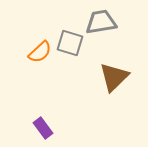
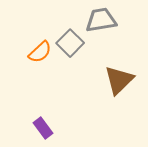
gray trapezoid: moved 2 px up
gray square: rotated 28 degrees clockwise
brown triangle: moved 5 px right, 3 px down
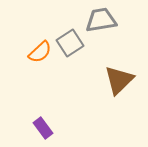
gray square: rotated 12 degrees clockwise
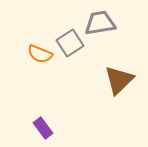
gray trapezoid: moved 1 px left, 3 px down
orange semicircle: moved 2 px down; rotated 65 degrees clockwise
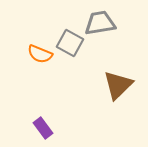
gray square: rotated 28 degrees counterclockwise
brown triangle: moved 1 px left, 5 px down
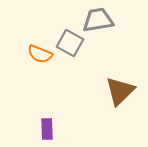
gray trapezoid: moved 2 px left, 3 px up
brown triangle: moved 2 px right, 6 px down
purple rectangle: moved 4 px right, 1 px down; rotated 35 degrees clockwise
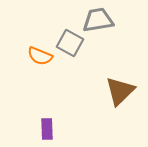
orange semicircle: moved 2 px down
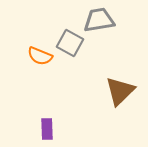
gray trapezoid: moved 1 px right
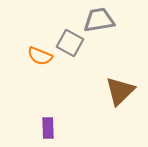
purple rectangle: moved 1 px right, 1 px up
